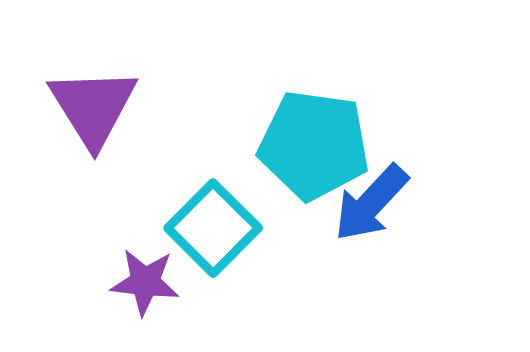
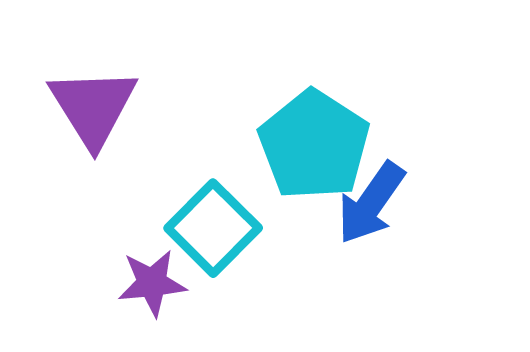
cyan pentagon: rotated 25 degrees clockwise
blue arrow: rotated 8 degrees counterclockwise
purple star: moved 7 px right, 1 px down; rotated 12 degrees counterclockwise
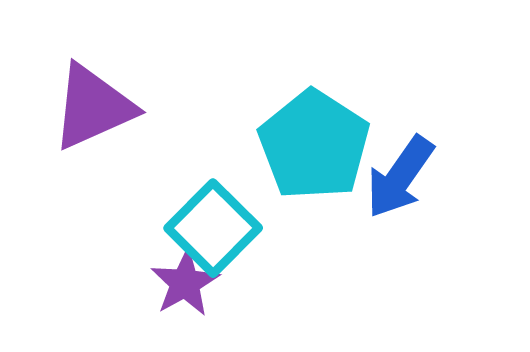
purple triangle: rotated 38 degrees clockwise
blue arrow: moved 29 px right, 26 px up
purple star: moved 33 px right; rotated 24 degrees counterclockwise
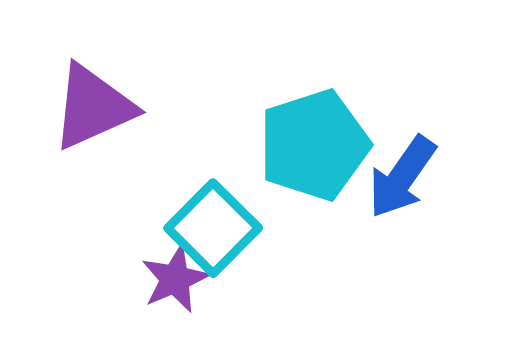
cyan pentagon: rotated 21 degrees clockwise
blue arrow: moved 2 px right
purple star: moved 10 px left, 4 px up; rotated 6 degrees clockwise
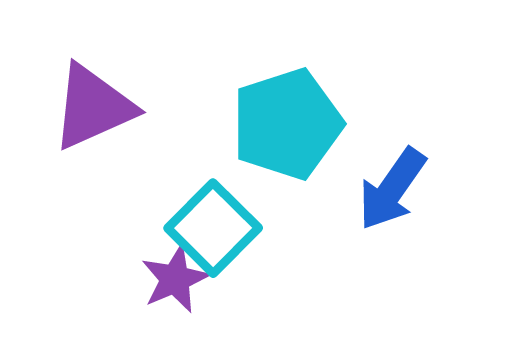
cyan pentagon: moved 27 px left, 21 px up
blue arrow: moved 10 px left, 12 px down
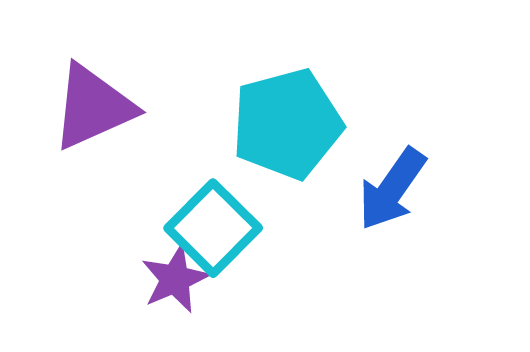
cyan pentagon: rotated 3 degrees clockwise
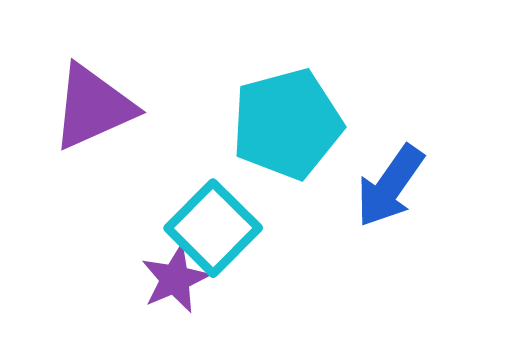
blue arrow: moved 2 px left, 3 px up
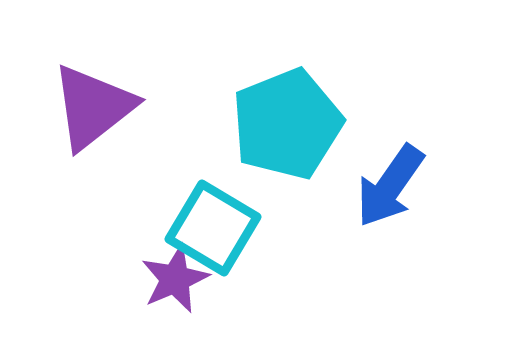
purple triangle: rotated 14 degrees counterclockwise
cyan pentagon: rotated 7 degrees counterclockwise
cyan square: rotated 14 degrees counterclockwise
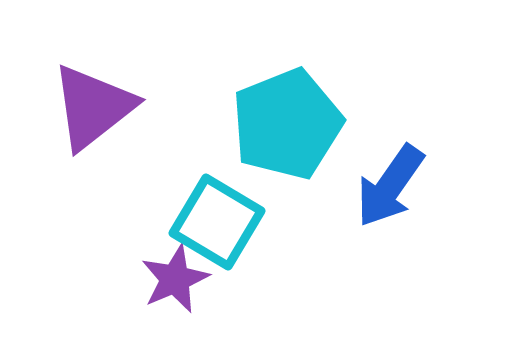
cyan square: moved 4 px right, 6 px up
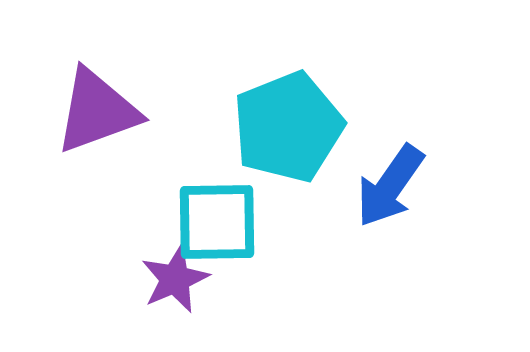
purple triangle: moved 4 px right, 4 px down; rotated 18 degrees clockwise
cyan pentagon: moved 1 px right, 3 px down
cyan square: rotated 32 degrees counterclockwise
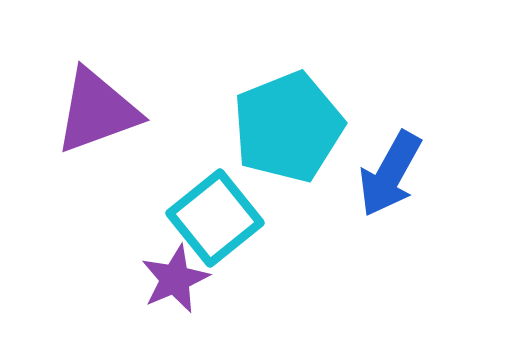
blue arrow: moved 12 px up; rotated 6 degrees counterclockwise
cyan square: moved 2 px left, 4 px up; rotated 38 degrees counterclockwise
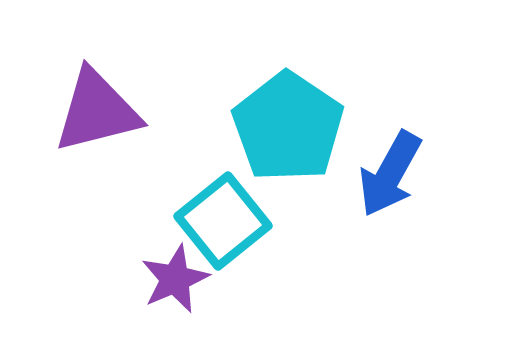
purple triangle: rotated 6 degrees clockwise
cyan pentagon: rotated 16 degrees counterclockwise
cyan square: moved 8 px right, 3 px down
